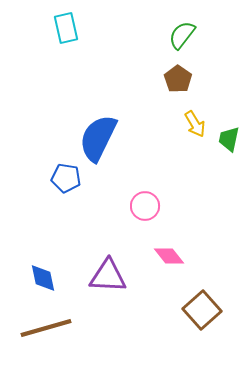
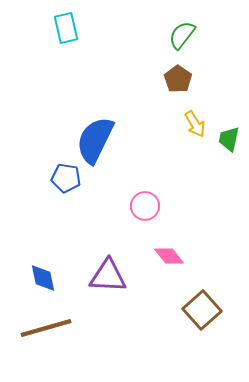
blue semicircle: moved 3 px left, 2 px down
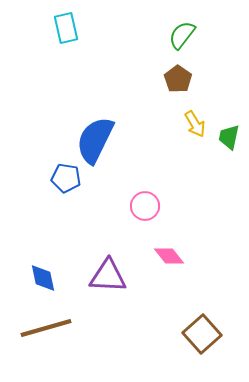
green trapezoid: moved 2 px up
brown square: moved 24 px down
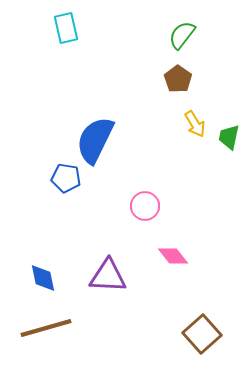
pink diamond: moved 4 px right
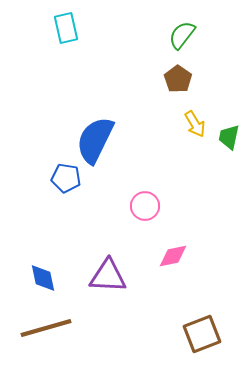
pink diamond: rotated 64 degrees counterclockwise
brown square: rotated 21 degrees clockwise
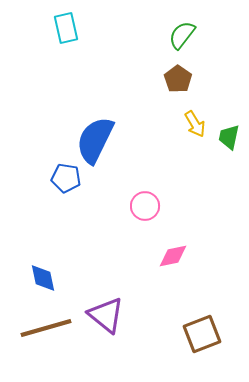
purple triangle: moved 2 px left, 39 px down; rotated 36 degrees clockwise
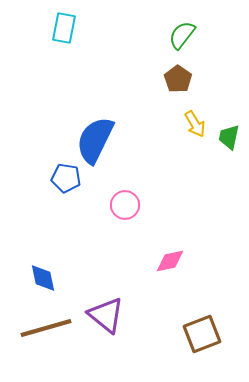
cyan rectangle: moved 2 px left; rotated 24 degrees clockwise
pink circle: moved 20 px left, 1 px up
pink diamond: moved 3 px left, 5 px down
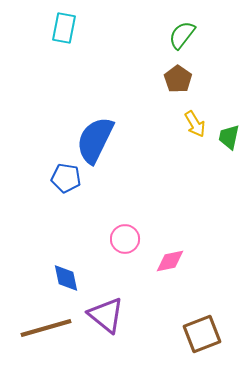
pink circle: moved 34 px down
blue diamond: moved 23 px right
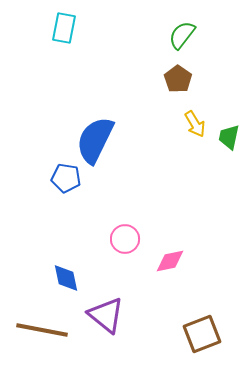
brown line: moved 4 px left, 2 px down; rotated 27 degrees clockwise
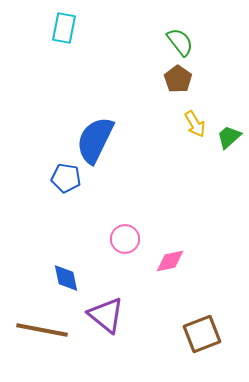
green semicircle: moved 2 px left, 7 px down; rotated 104 degrees clockwise
green trapezoid: rotated 36 degrees clockwise
